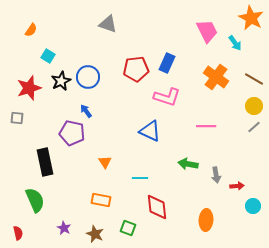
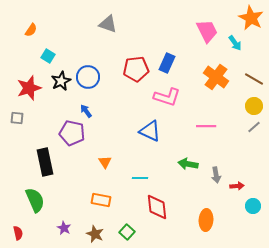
green square: moved 1 px left, 4 px down; rotated 21 degrees clockwise
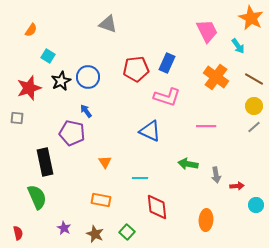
cyan arrow: moved 3 px right, 3 px down
green semicircle: moved 2 px right, 3 px up
cyan circle: moved 3 px right, 1 px up
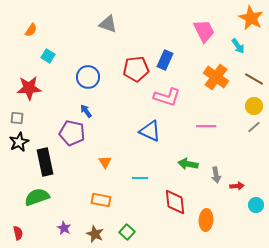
pink trapezoid: moved 3 px left
blue rectangle: moved 2 px left, 3 px up
black star: moved 42 px left, 61 px down
red star: rotated 15 degrees clockwise
green semicircle: rotated 85 degrees counterclockwise
red diamond: moved 18 px right, 5 px up
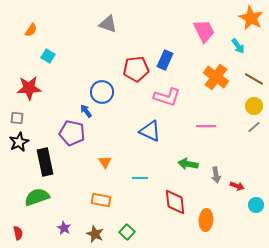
blue circle: moved 14 px right, 15 px down
red arrow: rotated 24 degrees clockwise
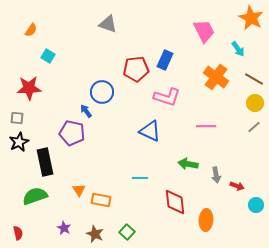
cyan arrow: moved 3 px down
yellow circle: moved 1 px right, 3 px up
orange triangle: moved 26 px left, 28 px down
green semicircle: moved 2 px left, 1 px up
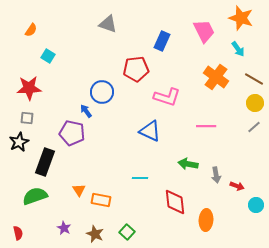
orange star: moved 10 px left; rotated 10 degrees counterclockwise
blue rectangle: moved 3 px left, 19 px up
gray square: moved 10 px right
black rectangle: rotated 32 degrees clockwise
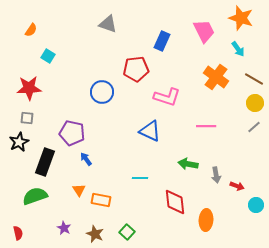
blue arrow: moved 48 px down
